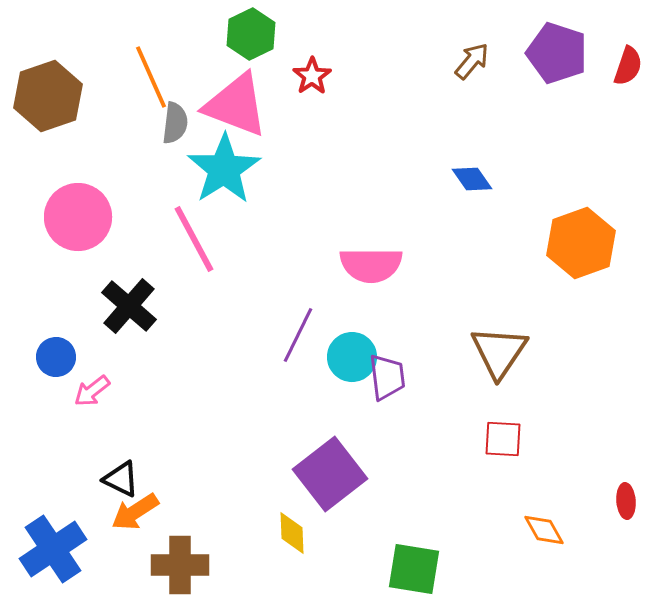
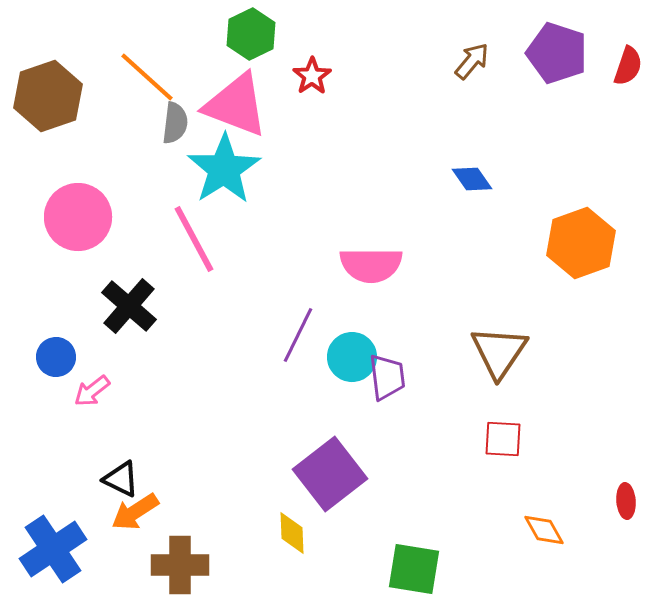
orange line: moved 4 px left; rotated 24 degrees counterclockwise
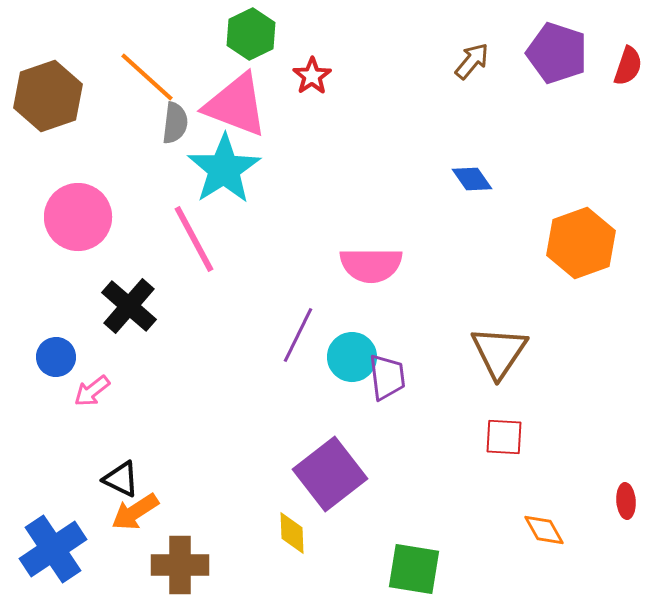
red square: moved 1 px right, 2 px up
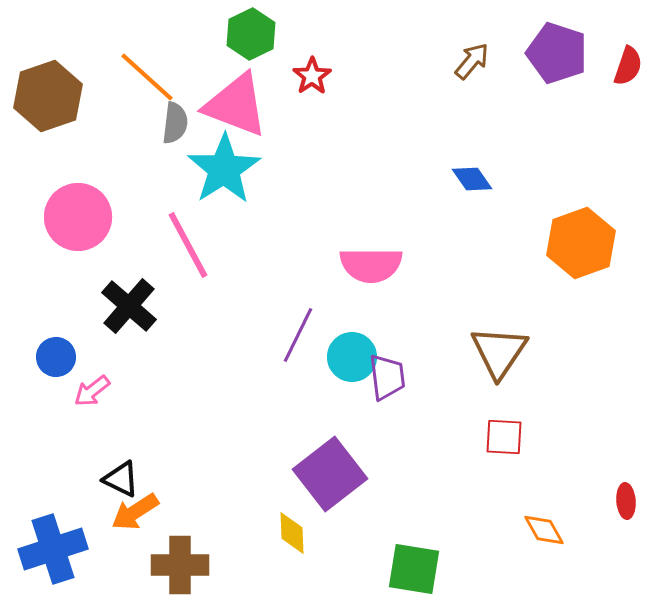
pink line: moved 6 px left, 6 px down
blue cross: rotated 16 degrees clockwise
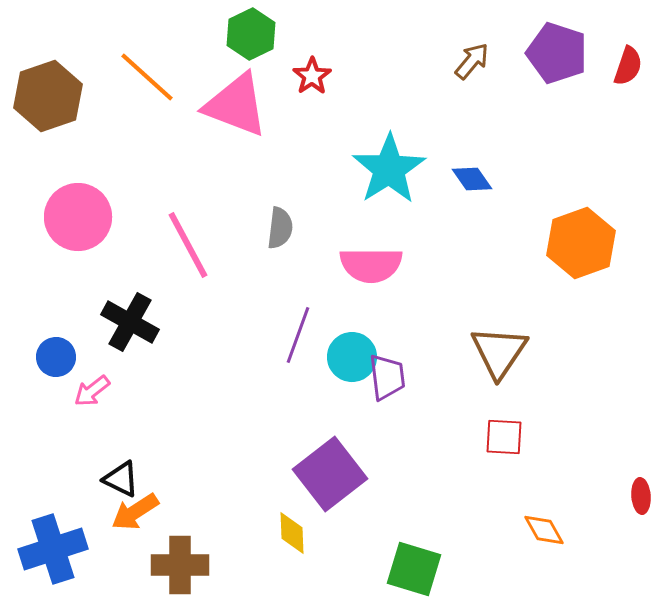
gray semicircle: moved 105 px right, 105 px down
cyan star: moved 165 px right
black cross: moved 1 px right, 16 px down; rotated 12 degrees counterclockwise
purple line: rotated 6 degrees counterclockwise
red ellipse: moved 15 px right, 5 px up
green square: rotated 8 degrees clockwise
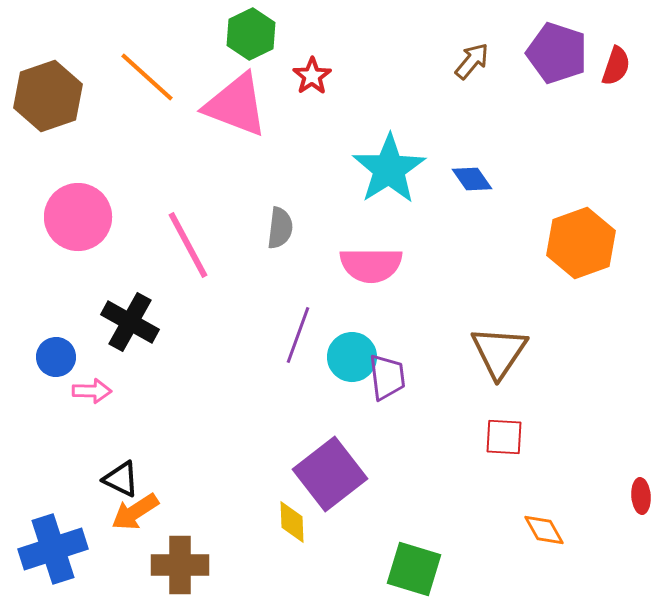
red semicircle: moved 12 px left
pink arrow: rotated 141 degrees counterclockwise
yellow diamond: moved 11 px up
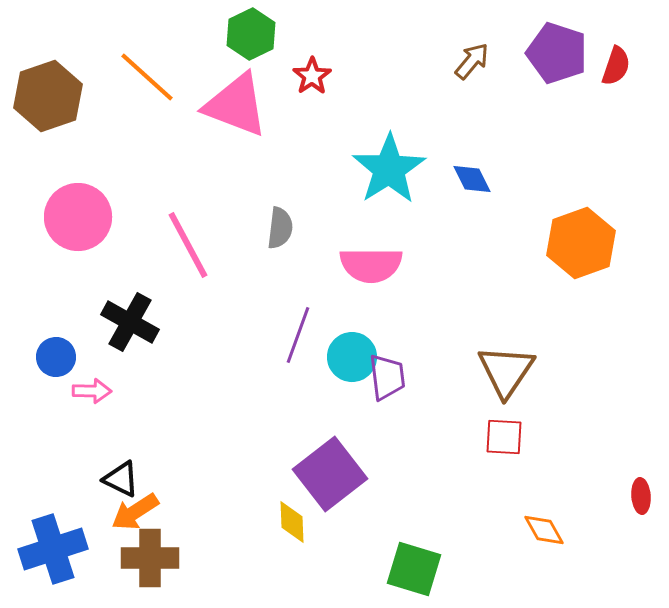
blue diamond: rotated 9 degrees clockwise
brown triangle: moved 7 px right, 19 px down
brown cross: moved 30 px left, 7 px up
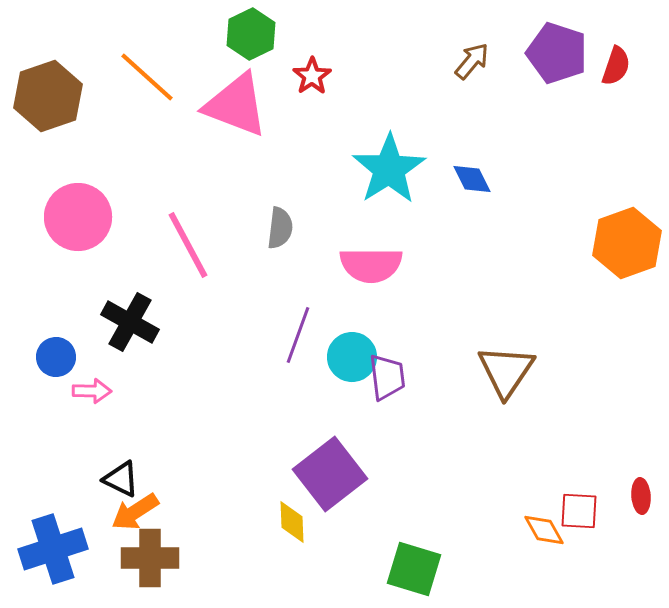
orange hexagon: moved 46 px right
red square: moved 75 px right, 74 px down
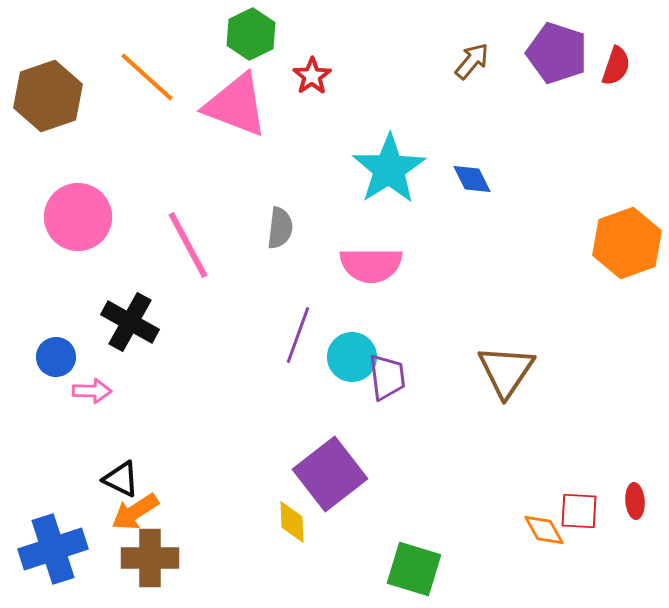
red ellipse: moved 6 px left, 5 px down
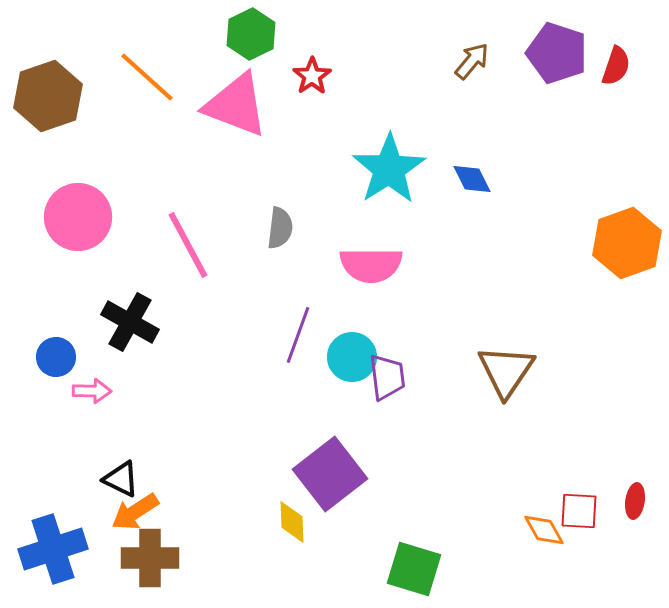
red ellipse: rotated 12 degrees clockwise
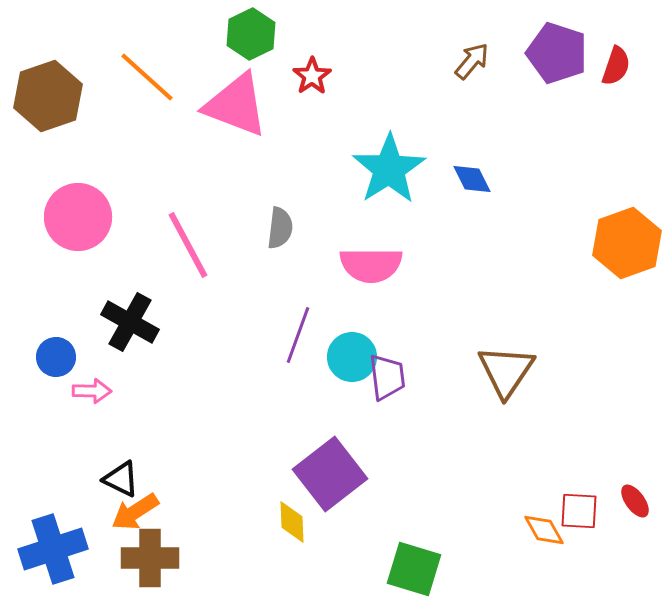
red ellipse: rotated 44 degrees counterclockwise
